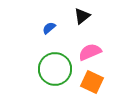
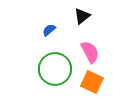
blue semicircle: moved 2 px down
pink semicircle: rotated 85 degrees clockwise
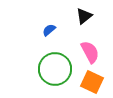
black triangle: moved 2 px right
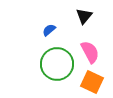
black triangle: rotated 12 degrees counterclockwise
green circle: moved 2 px right, 5 px up
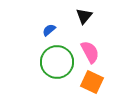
green circle: moved 2 px up
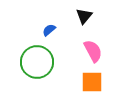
pink semicircle: moved 3 px right, 1 px up
green circle: moved 20 px left
orange square: rotated 25 degrees counterclockwise
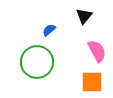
pink semicircle: moved 4 px right
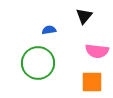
blue semicircle: rotated 32 degrees clockwise
pink semicircle: rotated 125 degrees clockwise
green circle: moved 1 px right, 1 px down
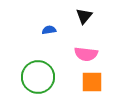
pink semicircle: moved 11 px left, 3 px down
green circle: moved 14 px down
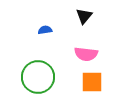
blue semicircle: moved 4 px left
